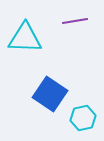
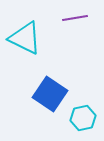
purple line: moved 3 px up
cyan triangle: rotated 24 degrees clockwise
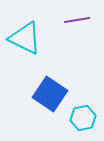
purple line: moved 2 px right, 2 px down
